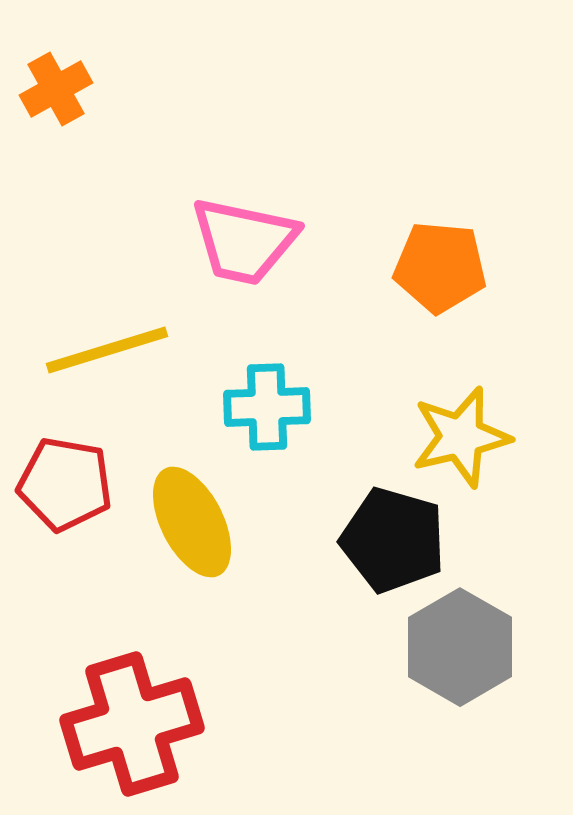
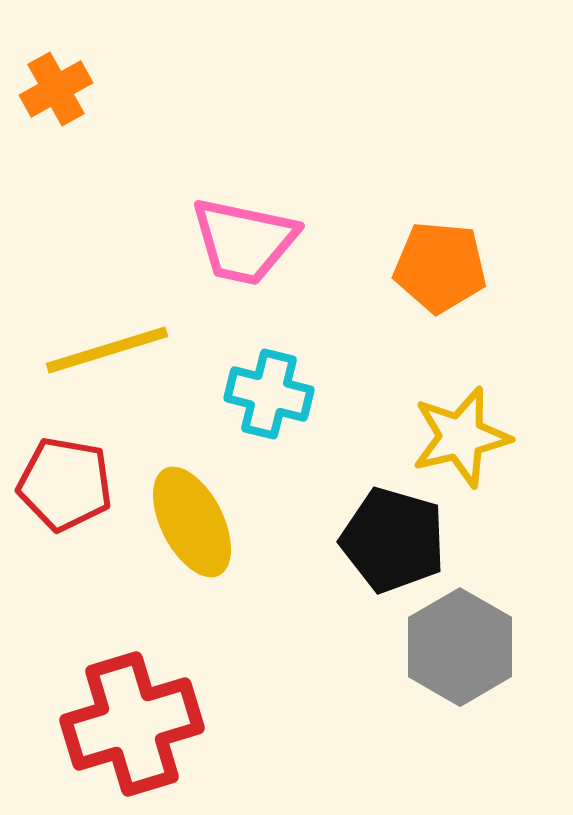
cyan cross: moved 2 px right, 13 px up; rotated 16 degrees clockwise
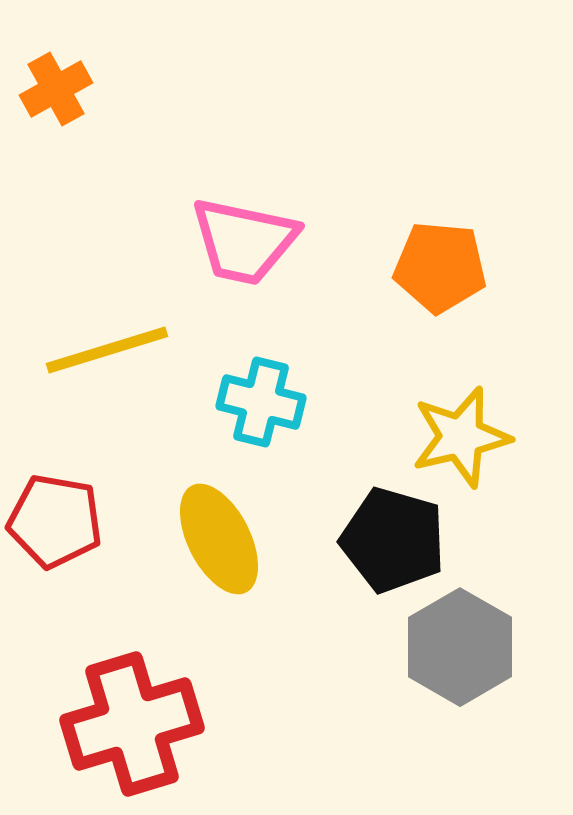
cyan cross: moved 8 px left, 8 px down
red pentagon: moved 10 px left, 37 px down
yellow ellipse: moved 27 px right, 17 px down
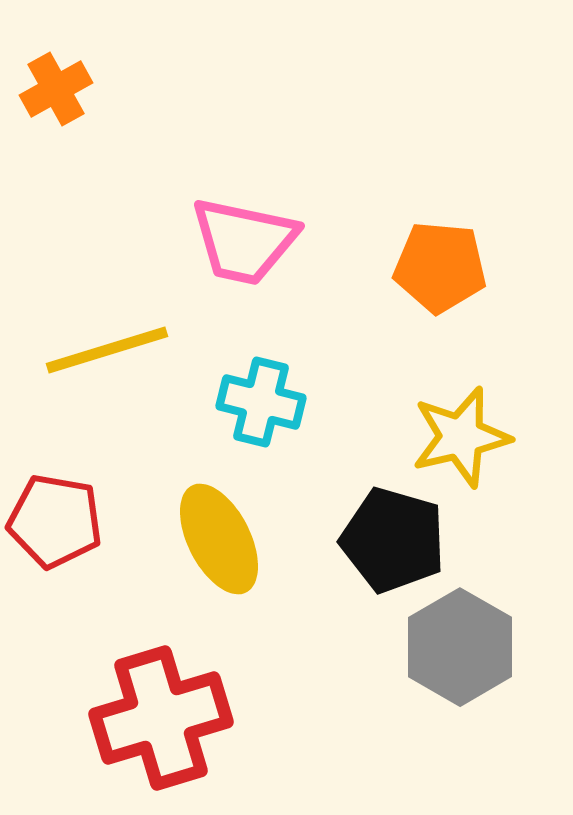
red cross: moved 29 px right, 6 px up
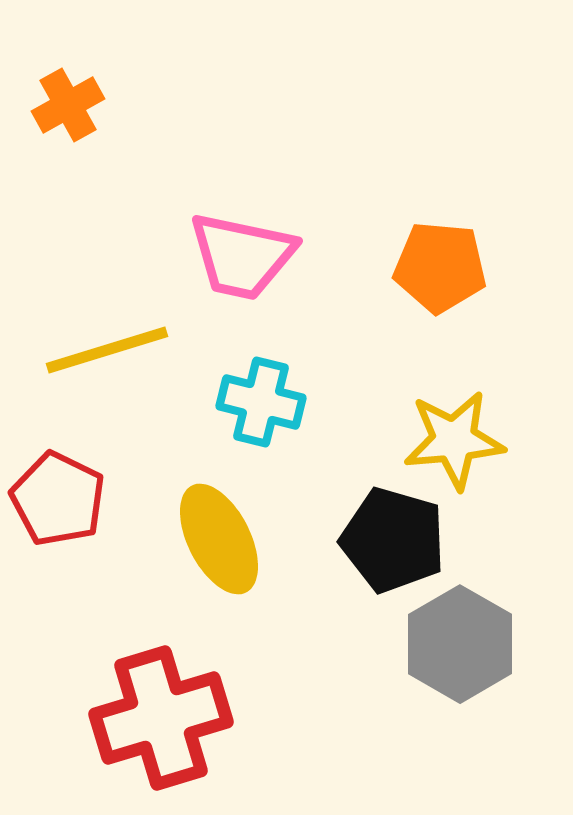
orange cross: moved 12 px right, 16 px down
pink trapezoid: moved 2 px left, 15 px down
yellow star: moved 7 px left, 3 px down; rotated 8 degrees clockwise
red pentagon: moved 3 px right, 22 px up; rotated 16 degrees clockwise
gray hexagon: moved 3 px up
